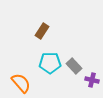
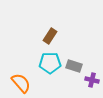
brown rectangle: moved 8 px right, 5 px down
gray rectangle: rotated 28 degrees counterclockwise
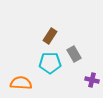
gray rectangle: moved 12 px up; rotated 42 degrees clockwise
orange semicircle: rotated 45 degrees counterclockwise
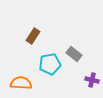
brown rectangle: moved 17 px left
gray rectangle: rotated 21 degrees counterclockwise
cyan pentagon: moved 1 px down; rotated 10 degrees counterclockwise
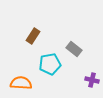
gray rectangle: moved 5 px up
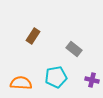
cyan pentagon: moved 6 px right, 13 px down
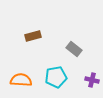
brown rectangle: rotated 42 degrees clockwise
orange semicircle: moved 3 px up
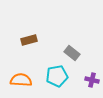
brown rectangle: moved 4 px left, 4 px down
gray rectangle: moved 2 px left, 4 px down
cyan pentagon: moved 1 px right, 1 px up
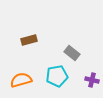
orange semicircle: rotated 20 degrees counterclockwise
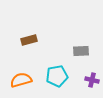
gray rectangle: moved 9 px right, 2 px up; rotated 42 degrees counterclockwise
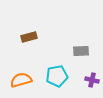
brown rectangle: moved 3 px up
